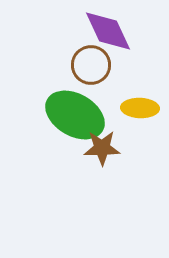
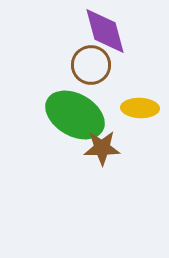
purple diamond: moved 3 px left; rotated 10 degrees clockwise
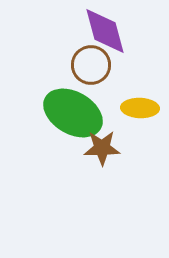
green ellipse: moved 2 px left, 2 px up
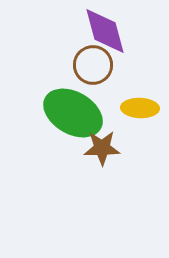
brown circle: moved 2 px right
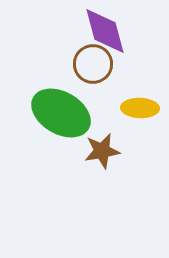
brown circle: moved 1 px up
green ellipse: moved 12 px left
brown star: moved 3 px down; rotated 9 degrees counterclockwise
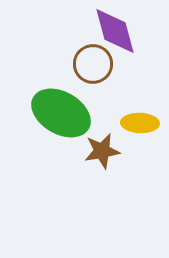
purple diamond: moved 10 px right
yellow ellipse: moved 15 px down
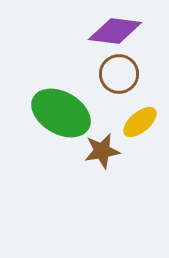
purple diamond: rotated 68 degrees counterclockwise
brown circle: moved 26 px right, 10 px down
yellow ellipse: moved 1 px up; rotated 42 degrees counterclockwise
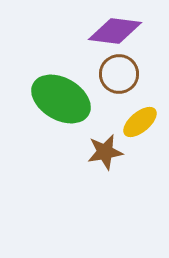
green ellipse: moved 14 px up
brown star: moved 3 px right, 1 px down
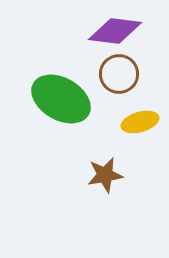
yellow ellipse: rotated 24 degrees clockwise
brown star: moved 23 px down
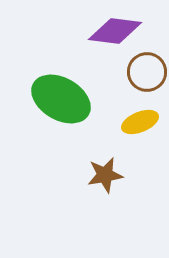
brown circle: moved 28 px right, 2 px up
yellow ellipse: rotated 6 degrees counterclockwise
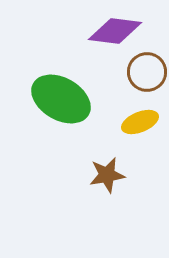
brown star: moved 2 px right
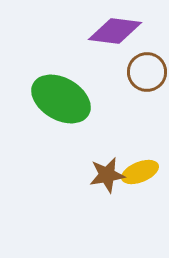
yellow ellipse: moved 50 px down
